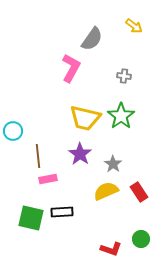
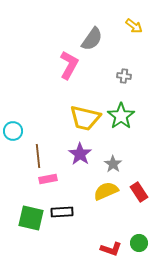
pink L-shape: moved 2 px left, 3 px up
green circle: moved 2 px left, 4 px down
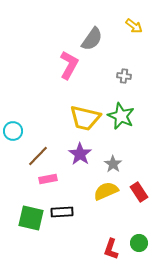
green star: rotated 12 degrees counterclockwise
brown line: rotated 50 degrees clockwise
red L-shape: rotated 90 degrees clockwise
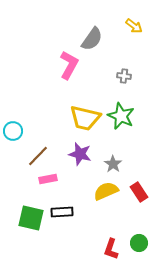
purple star: rotated 20 degrees counterclockwise
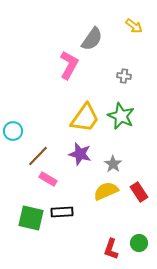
yellow trapezoid: rotated 68 degrees counterclockwise
pink rectangle: rotated 42 degrees clockwise
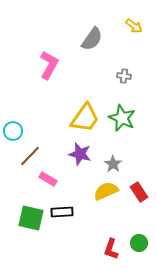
pink L-shape: moved 20 px left
green star: moved 1 px right, 2 px down
brown line: moved 8 px left
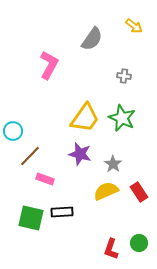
pink rectangle: moved 3 px left; rotated 12 degrees counterclockwise
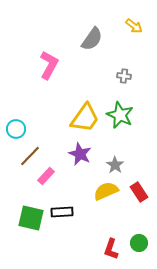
green star: moved 2 px left, 3 px up
cyan circle: moved 3 px right, 2 px up
purple star: rotated 10 degrees clockwise
gray star: moved 2 px right, 1 px down
pink rectangle: moved 1 px right, 3 px up; rotated 66 degrees counterclockwise
